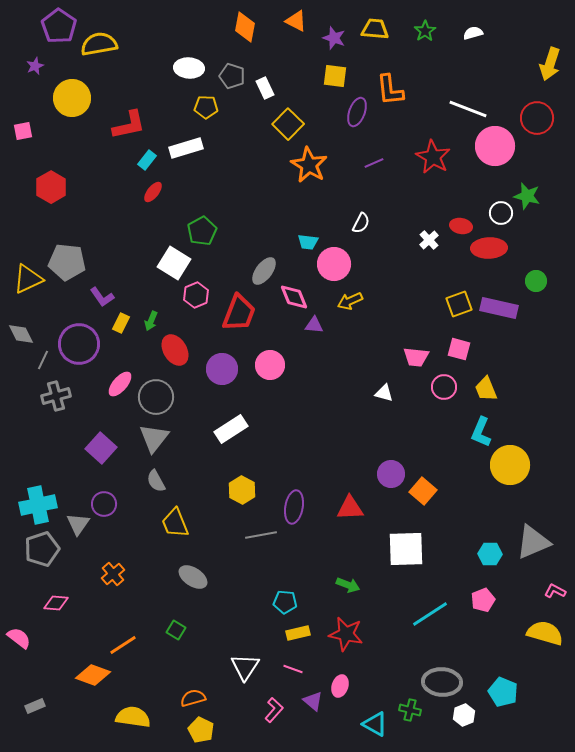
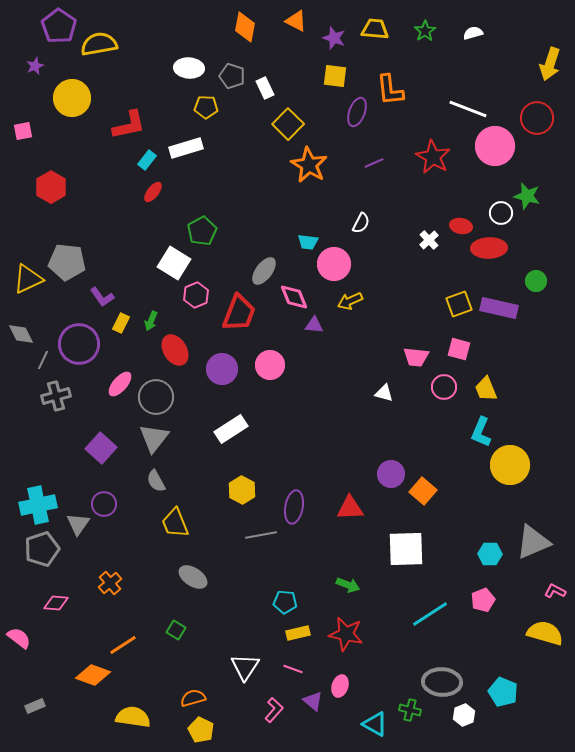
orange cross at (113, 574): moved 3 px left, 9 px down
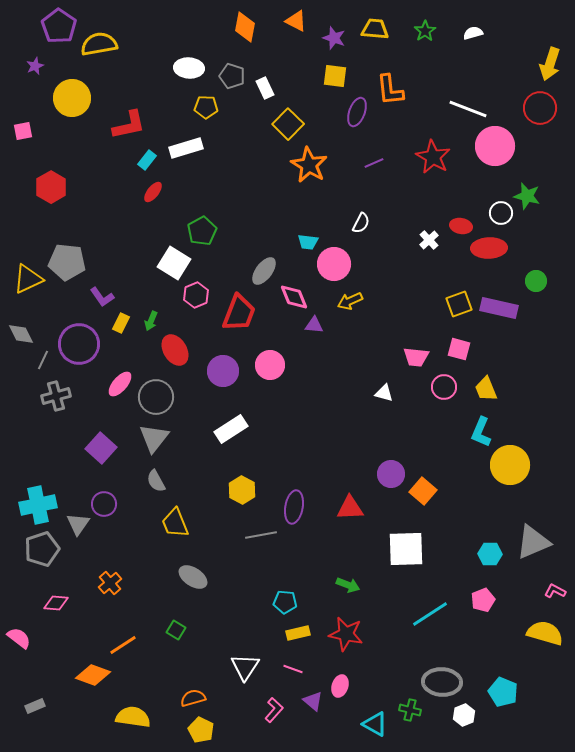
red circle at (537, 118): moved 3 px right, 10 px up
purple circle at (222, 369): moved 1 px right, 2 px down
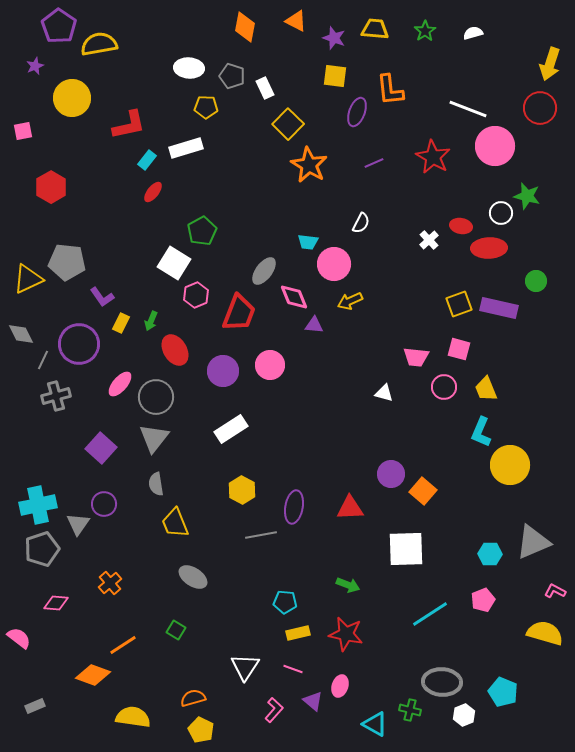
gray semicircle at (156, 481): moved 3 px down; rotated 20 degrees clockwise
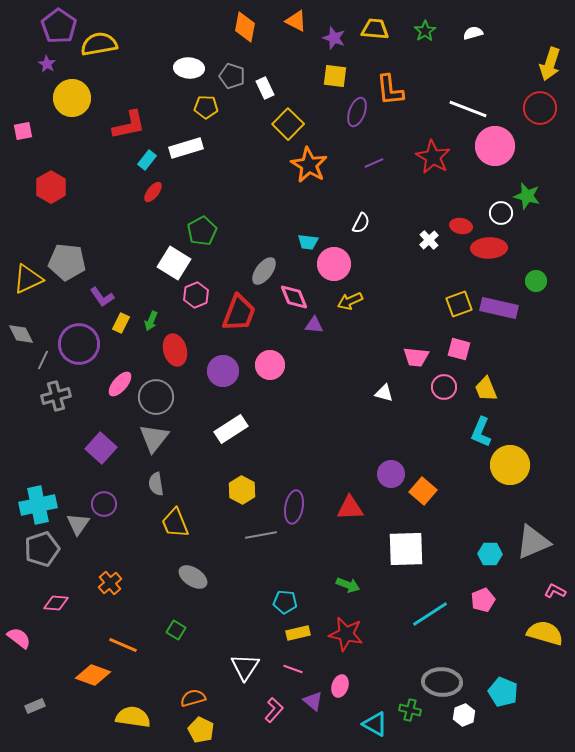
purple star at (35, 66): moved 12 px right, 2 px up; rotated 18 degrees counterclockwise
red ellipse at (175, 350): rotated 16 degrees clockwise
orange line at (123, 645): rotated 56 degrees clockwise
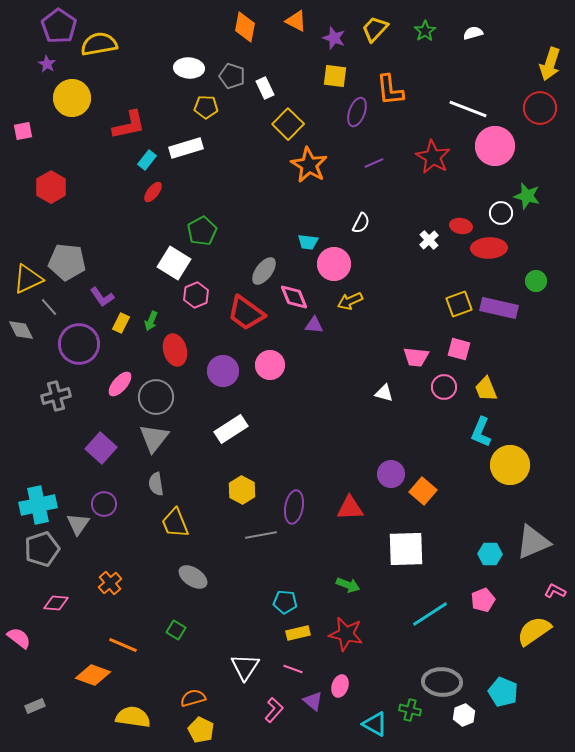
yellow trapezoid at (375, 29): rotated 52 degrees counterclockwise
red trapezoid at (239, 313): moved 7 px right; rotated 105 degrees clockwise
gray diamond at (21, 334): moved 4 px up
gray line at (43, 360): moved 6 px right, 53 px up; rotated 66 degrees counterclockwise
yellow semicircle at (545, 633): moved 11 px left, 2 px up; rotated 51 degrees counterclockwise
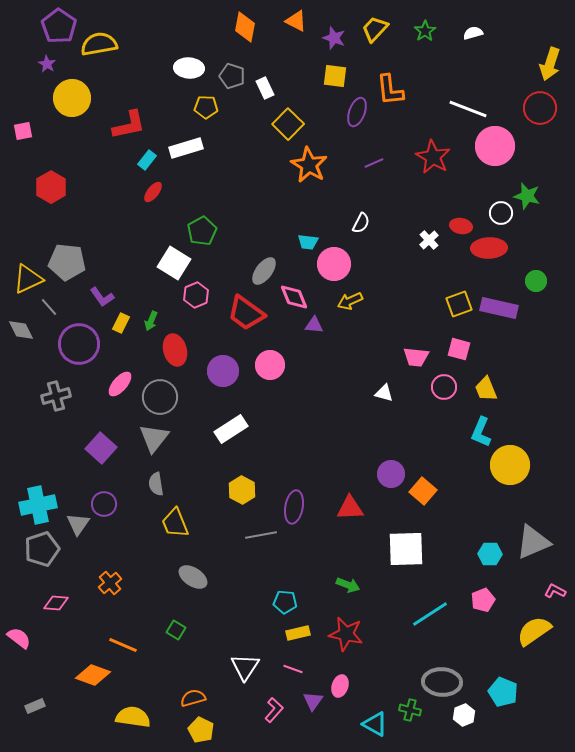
gray circle at (156, 397): moved 4 px right
purple triangle at (313, 701): rotated 25 degrees clockwise
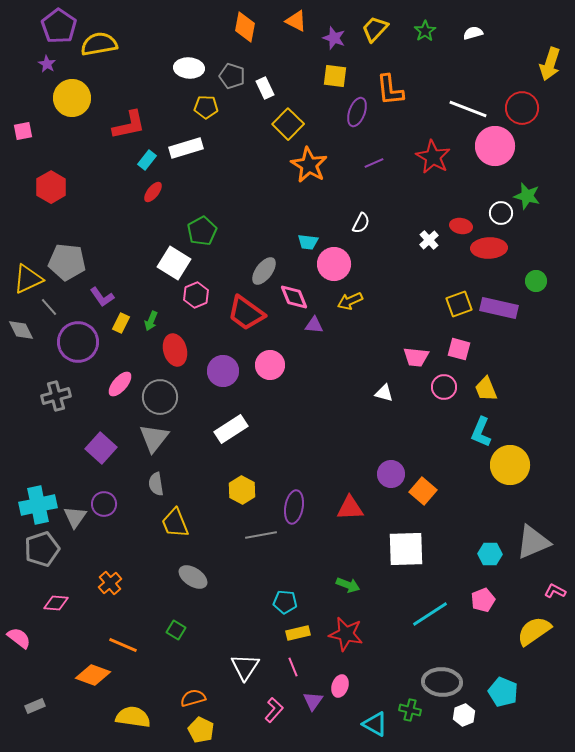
red circle at (540, 108): moved 18 px left
purple circle at (79, 344): moved 1 px left, 2 px up
gray triangle at (78, 524): moved 3 px left, 7 px up
pink line at (293, 669): moved 2 px up; rotated 48 degrees clockwise
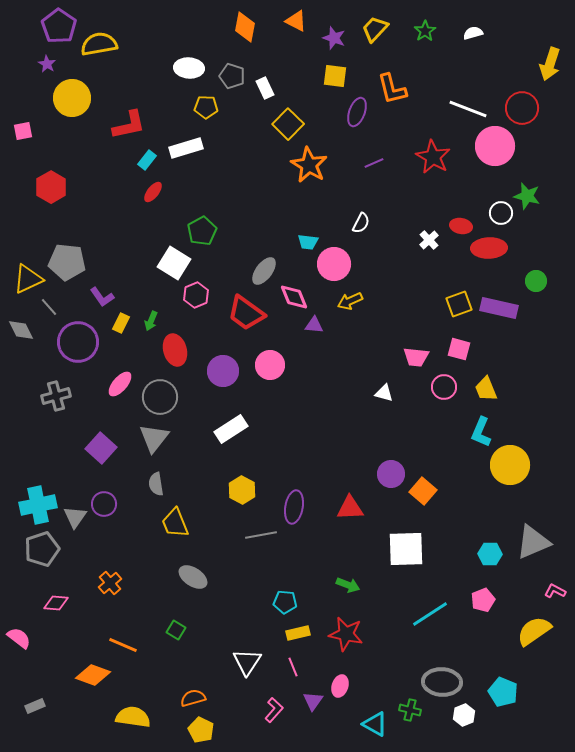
orange L-shape at (390, 90): moved 2 px right, 1 px up; rotated 8 degrees counterclockwise
white triangle at (245, 667): moved 2 px right, 5 px up
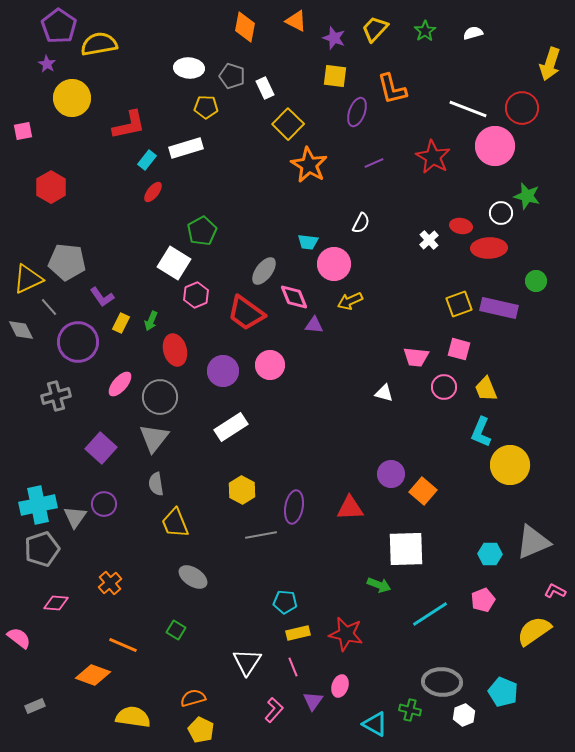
white rectangle at (231, 429): moved 2 px up
green arrow at (348, 585): moved 31 px right
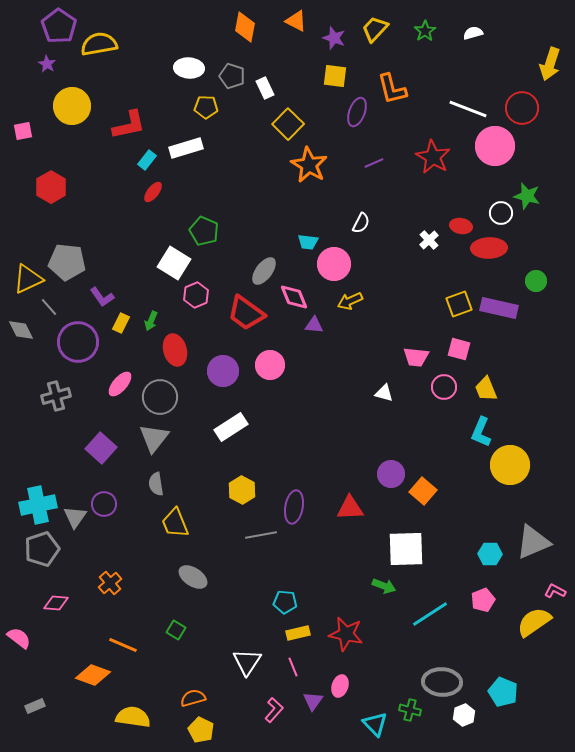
yellow circle at (72, 98): moved 8 px down
green pentagon at (202, 231): moved 2 px right; rotated 20 degrees counterclockwise
green arrow at (379, 585): moved 5 px right, 1 px down
yellow semicircle at (534, 631): moved 9 px up
cyan triangle at (375, 724): rotated 16 degrees clockwise
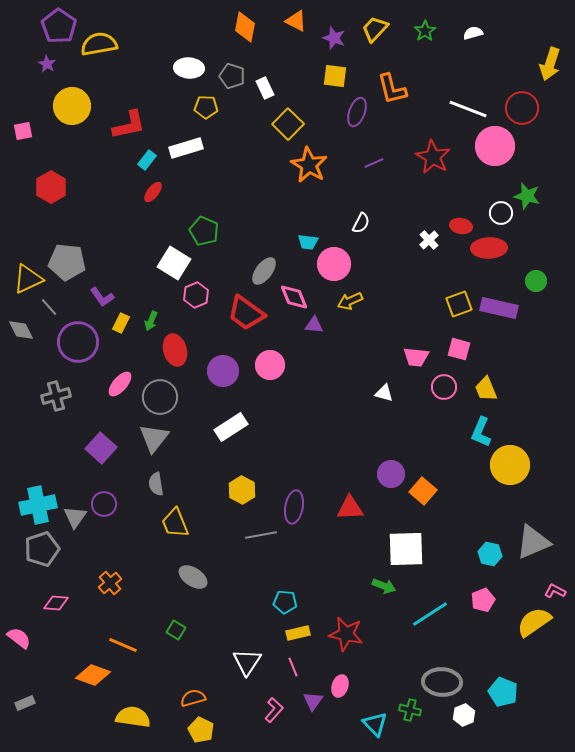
cyan hexagon at (490, 554): rotated 10 degrees clockwise
gray rectangle at (35, 706): moved 10 px left, 3 px up
